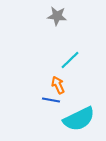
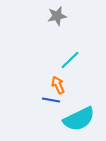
gray star: rotated 18 degrees counterclockwise
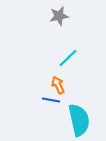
gray star: moved 2 px right
cyan line: moved 2 px left, 2 px up
cyan semicircle: moved 1 px down; rotated 76 degrees counterclockwise
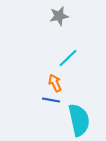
orange arrow: moved 3 px left, 2 px up
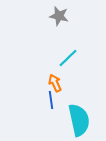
gray star: rotated 24 degrees clockwise
blue line: rotated 72 degrees clockwise
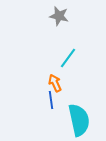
cyan line: rotated 10 degrees counterclockwise
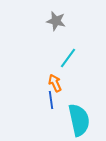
gray star: moved 3 px left, 5 px down
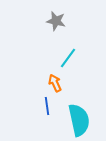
blue line: moved 4 px left, 6 px down
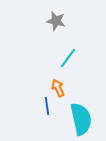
orange arrow: moved 3 px right, 5 px down
cyan semicircle: moved 2 px right, 1 px up
